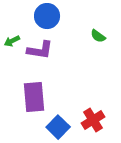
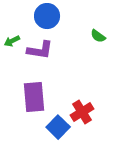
red cross: moved 11 px left, 8 px up
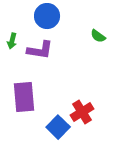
green arrow: rotated 49 degrees counterclockwise
purple rectangle: moved 10 px left
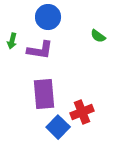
blue circle: moved 1 px right, 1 px down
purple rectangle: moved 20 px right, 3 px up
red cross: rotated 10 degrees clockwise
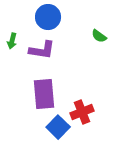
green semicircle: moved 1 px right
purple L-shape: moved 2 px right
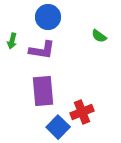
purple rectangle: moved 1 px left, 3 px up
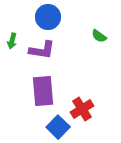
red cross: moved 3 px up; rotated 10 degrees counterclockwise
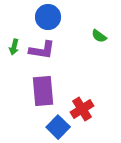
green arrow: moved 2 px right, 6 px down
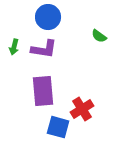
purple L-shape: moved 2 px right, 1 px up
blue square: rotated 30 degrees counterclockwise
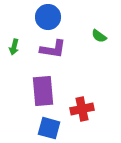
purple L-shape: moved 9 px right
red cross: rotated 20 degrees clockwise
blue square: moved 9 px left, 1 px down
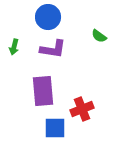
red cross: rotated 10 degrees counterclockwise
blue square: moved 6 px right; rotated 15 degrees counterclockwise
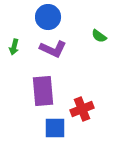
purple L-shape: rotated 16 degrees clockwise
